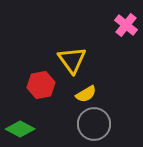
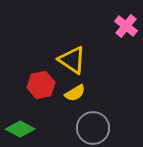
pink cross: moved 1 px down
yellow triangle: rotated 20 degrees counterclockwise
yellow semicircle: moved 11 px left, 1 px up
gray circle: moved 1 px left, 4 px down
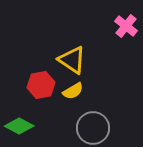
yellow semicircle: moved 2 px left, 2 px up
green diamond: moved 1 px left, 3 px up
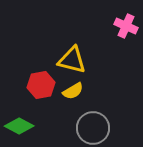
pink cross: rotated 15 degrees counterclockwise
yellow triangle: rotated 20 degrees counterclockwise
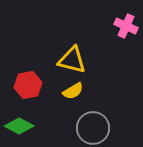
red hexagon: moved 13 px left
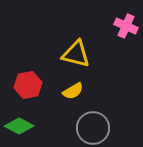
yellow triangle: moved 4 px right, 6 px up
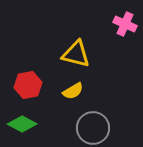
pink cross: moved 1 px left, 2 px up
green diamond: moved 3 px right, 2 px up
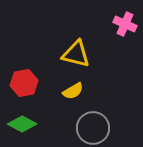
red hexagon: moved 4 px left, 2 px up
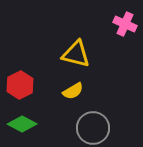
red hexagon: moved 4 px left, 2 px down; rotated 16 degrees counterclockwise
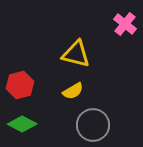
pink cross: rotated 15 degrees clockwise
red hexagon: rotated 12 degrees clockwise
gray circle: moved 3 px up
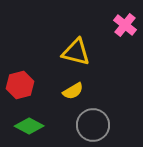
pink cross: moved 1 px down
yellow triangle: moved 2 px up
green diamond: moved 7 px right, 2 px down
